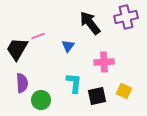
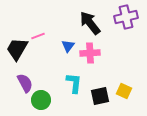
pink cross: moved 14 px left, 9 px up
purple semicircle: moved 3 px right; rotated 24 degrees counterclockwise
black square: moved 3 px right
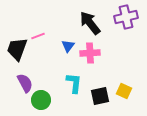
black trapezoid: rotated 10 degrees counterclockwise
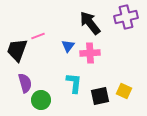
black trapezoid: moved 1 px down
purple semicircle: rotated 12 degrees clockwise
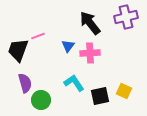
black trapezoid: moved 1 px right
cyan L-shape: rotated 40 degrees counterclockwise
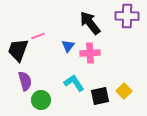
purple cross: moved 1 px right, 1 px up; rotated 15 degrees clockwise
purple semicircle: moved 2 px up
yellow square: rotated 21 degrees clockwise
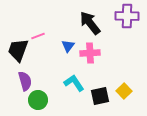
green circle: moved 3 px left
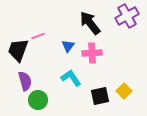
purple cross: rotated 30 degrees counterclockwise
pink cross: moved 2 px right
cyan L-shape: moved 3 px left, 5 px up
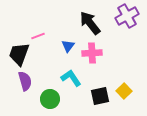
black trapezoid: moved 1 px right, 4 px down
green circle: moved 12 px right, 1 px up
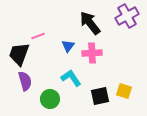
yellow square: rotated 28 degrees counterclockwise
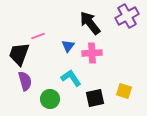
black square: moved 5 px left, 2 px down
